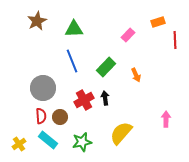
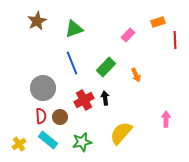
green triangle: rotated 18 degrees counterclockwise
blue line: moved 2 px down
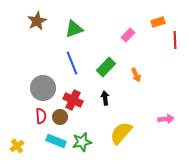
red cross: moved 11 px left; rotated 36 degrees counterclockwise
pink arrow: rotated 84 degrees clockwise
cyan rectangle: moved 8 px right, 1 px down; rotated 18 degrees counterclockwise
yellow cross: moved 2 px left, 2 px down
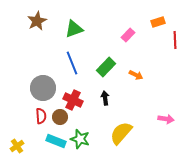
orange arrow: rotated 40 degrees counterclockwise
pink arrow: rotated 14 degrees clockwise
green star: moved 2 px left, 3 px up; rotated 30 degrees clockwise
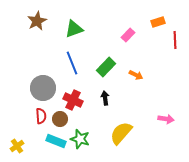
brown circle: moved 2 px down
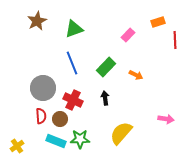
green star: rotated 18 degrees counterclockwise
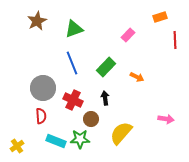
orange rectangle: moved 2 px right, 5 px up
orange arrow: moved 1 px right, 2 px down
brown circle: moved 31 px right
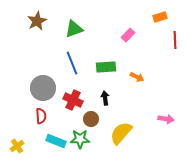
green rectangle: rotated 42 degrees clockwise
